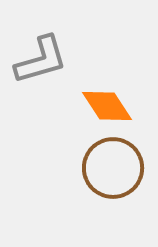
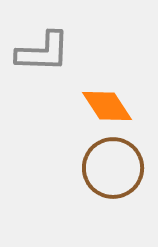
gray L-shape: moved 2 px right, 8 px up; rotated 18 degrees clockwise
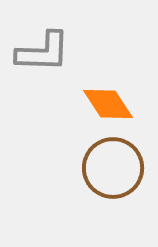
orange diamond: moved 1 px right, 2 px up
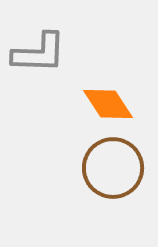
gray L-shape: moved 4 px left, 1 px down
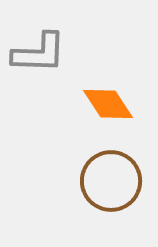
brown circle: moved 2 px left, 13 px down
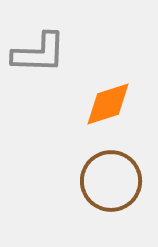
orange diamond: rotated 74 degrees counterclockwise
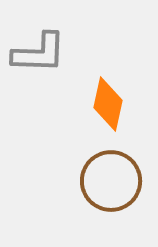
orange diamond: rotated 60 degrees counterclockwise
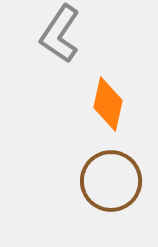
gray L-shape: moved 21 px right, 19 px up; rotated 122 degrees clockwise
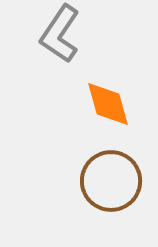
orange diamond: rotated 28 degrees counterclockwise
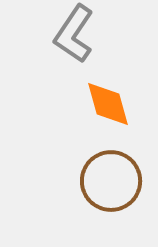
gray L-shape: moved 14 px right
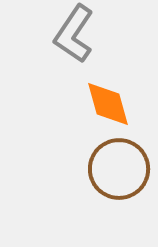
brown circle: moved 8 px right, 12 px up
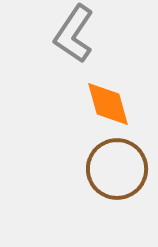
brown circle: moved 2 px left
